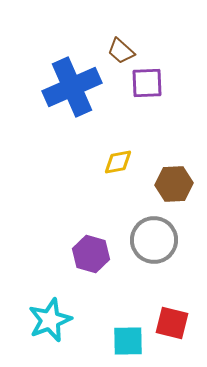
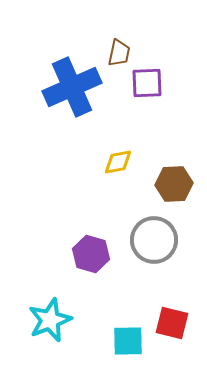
brown trapezoid: moved 2 px left, 2 px down; rotated 120 degrees counterclockwise
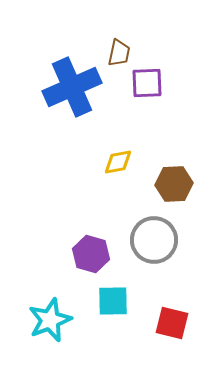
cyan square: moved 15 px left, 40 px up
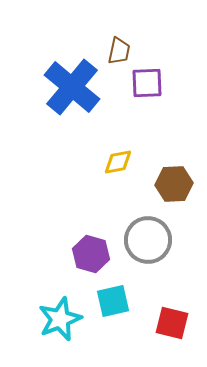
brown trapezoid: moved 2 px up
blue cross: rotated 26 degrees counterclockwise
gray circle: moved 6 px left
cyan square: rotated 12 degrees counterclockwise
cyan star: moved 10 px right, 1 px up
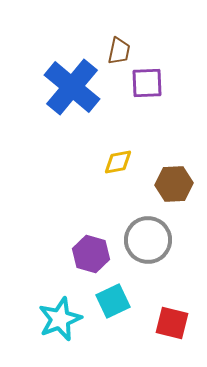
cyan square: rotated 12 degrees counterclockwise
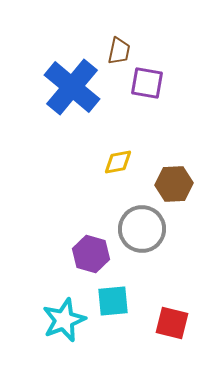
purple square: rotated 12 degrees clockwise
gray circle: moved 6 px left, 11 px up
cyan square: rotated 20 degrees clockwise
cyan star: moved 4 px right, 1 px down
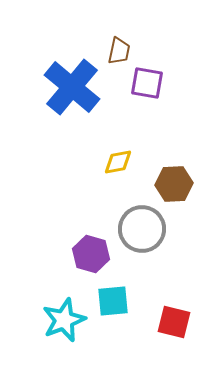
red square: moved 2 px right, 1 px up
